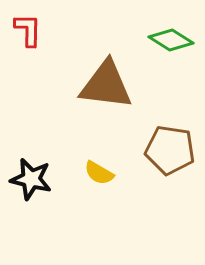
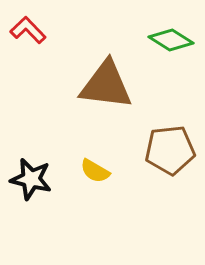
red L-shape: rotated 45 degrees counterclockwise
brown pentagon: rotated 15 degrees counterclockwise
yellow semicircle: moved 4 px left, 2 px up
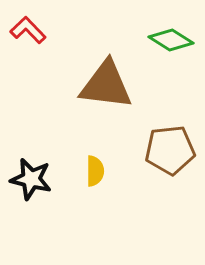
yellow semicircle: rotated 120 degrees counterclockwise
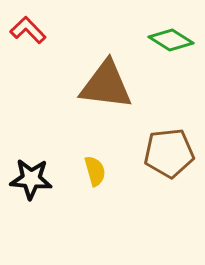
brown pentagon: moved 1 px left, 3 px down
yellow semicircle: rotated 16 degrees counterclockwise
black star: rotated 9 degrees counterclockwise
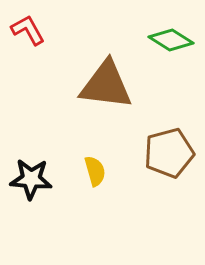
red L-shape: rotated 15 degrees clockwise
brown pentagon: rotated 9 degrees counterclockwise
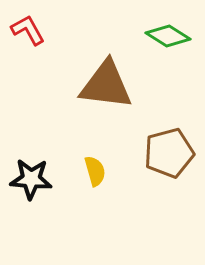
green diamond: moved 3 px left, 4 px up
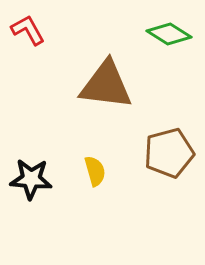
green diamond: moved 1 px right, 2 px up
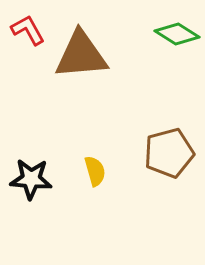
green diamond: moved 8 px right
brown triangle: moved 25 px left, 30 px up; rotated 12 degrees counterclockwise
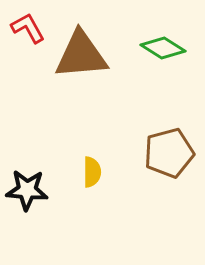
red L-shape: moved 2 px up
green diamond: moved 14 px left, 14 px down
yellow semicircle: moved 3 px left, 1 px down; rotated 16 degrees clockwise
black star: moved 4 px left, 11 px down
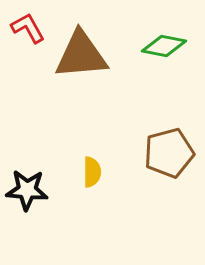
green diamond: moved 1 px right, 2 px up; rotated 21 degrees counterclockwise
